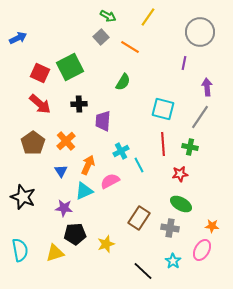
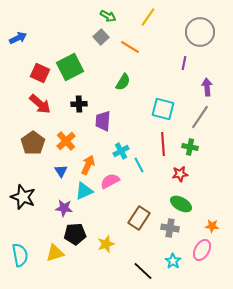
cyan semicircle: moved 5 px down
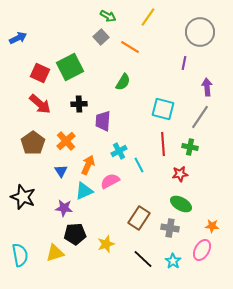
cyan cross: moved 2 px left
black line: moved 12 px up
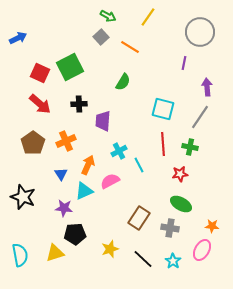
orange cross: rotated 18 degrees clockwise
blue triangle: moved 3 px down
yellow star: moved 4 px right, 5 px down
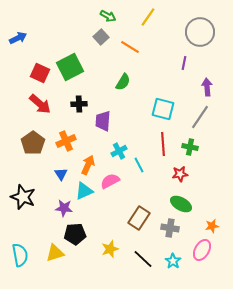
orange star: rotated 16 degrees counterclockwise
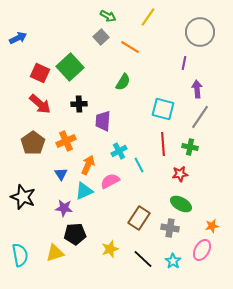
green square: rotated 16 degrees counterclockwise
purple arrow: moved 10 px left, 2 px down
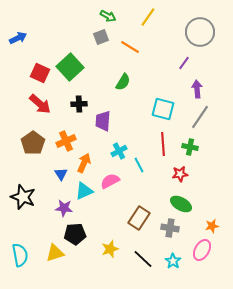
gray square: rotated 21 degrees clockwise
purple line: rotated 24 degrees clockwise
orange arrow: moved 4 px left, 2 px up
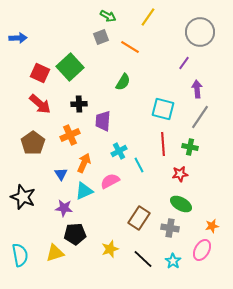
blue arrow: rotated 24 degrees clockwise
orange cross: moved 4 px right, 6 px up
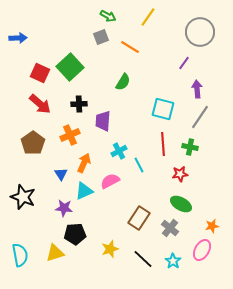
gray cross: rotated 30 degrees clockwise
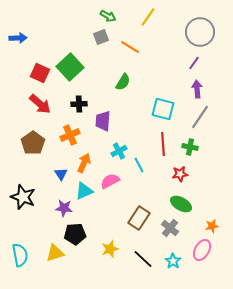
purple line: moved 10 px right
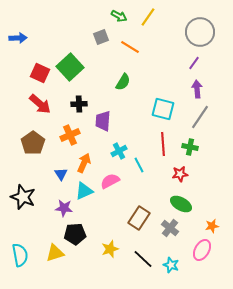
green arrow: moved 11 px right
cyan star: moved 2 px left, 4 px down; rotated 14 degrees counterclockwise
